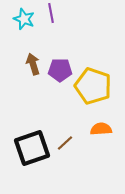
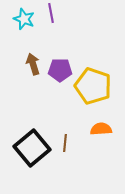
brown line: rotated 42 degrees counterclockwise
black square: rotated 21 degrees counterclockwise
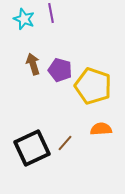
purple pentagon: rotated 15 degrees clockwise
brown line: rotated 36 degrees clockwise
black square: rotated 15 degrees clockwise
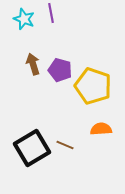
brown line: moved 2 px down; rotated 72 degrees clockwise
black square: rotated 6 degrees counterclockwise
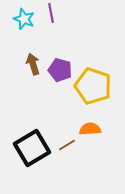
orange semicircle: moved 11 px left
brown line: moved 2 px right; rotated 54 degrees counterclockwise
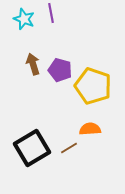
brown line: moved 2 px right, 3 px down
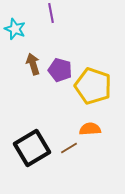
cyan star: moved 9 px left, 10 px down
